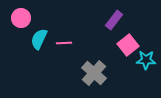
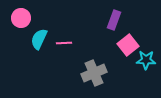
purple rectangle: rotated 18 degrees counterclockwise
gray cross: rotated 25 degrees clockwise
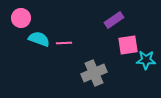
purple rectangle: rotated 36 degrees clockwise
cyan semicircle: rotated 85 degrees clockwise
pink square: rotated 30 degrees clockwise
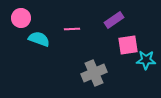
pink line: moved 8 px right, 14 px up
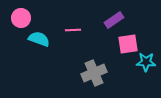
pink line: moved 1 px right, 1 px down
pink square: moved 1 px up
cyan star: moved 2 px down
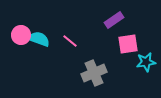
pink circle: moved 17 px down
pink line: moved 3 px left, 11 px down; rotated 42 degrees clockwise
cyan star: rotated 12 degrees counterclockwise
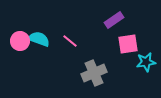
pink circle: moved 1 px left, 6 px down
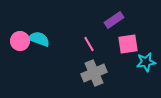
pink line: moved 19 px right, 3 px down; rotated 21 degrees clockwise
